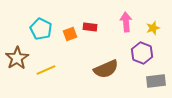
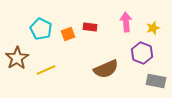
orange square: moved 2 px left
gray rectangle: rotated 18 degrees clockwise
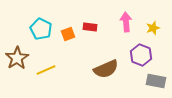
purple hexagon: moved 1 px left, 2 px down
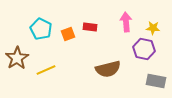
yellow star: rotated 24 degrees clockwise
purple hexagon: moved 3 px right, 6 px up; rotated 10 degrees counterclockwise
brown semicircle: moved 2 px right; rotated 10 degrees clockwise
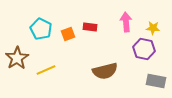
brown semicircle: moved 3 px left, 2 px down
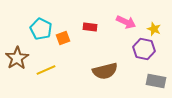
pink arrow: rotated 120 degrees clockwise
yellow star: moved 1 px right, 1 px down; rotated 16 degrees clockwise
orange square: moved 5 px left, 4 px down
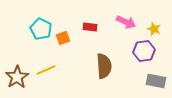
purple hexagon: moved 2 px down; rotated 20 degrees counterclockwise
brown star: moved 19 px down
brown semicircle: moved 1 px left, 5 px up; rotated 80 degrees counterclockwise
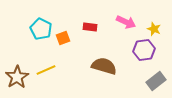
purple hexagon: moved 1 px up
brown semicircle: rotated 70 degrees counterclockwise
gray rectangle: rotated 48 degrees counterclockwise
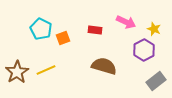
red rectangle: moved 5 px right, 3 px down
purple hexagon: rotated 20 degrees counterclockwise
brown star: moved 5 px up
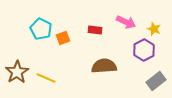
brown semicircle: rotated 20 degrees counterclockwise
yellow line: moved 8 px down; rotated 48 degrees clockwise
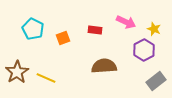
cyan pentagon: moved 8 px left
